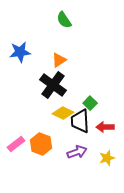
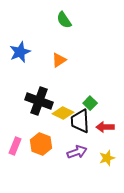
blue star: rotated 15 degrees counterclockwise
black cross: moved 14 px left, 16 px down; rotated 16 degrees counterclockwise
pink rectangle: moved 1 px left, 2 px down; rotated 30 degrees counterclockwise
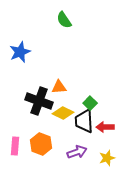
orange triangle: moved 27 px down; rotated 28 degrees clockwise
black trapezoid: moved 4 px right
pink rectangle: rotated 18 degrees counterclockwise
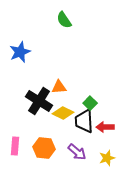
black cross: rotated 12 degrees clockwise
orange hexagon: moved 3 px right, 4 px down; rotated 15 degrees counterclockwise
purple arrow: rotated 60 degrees clockwise
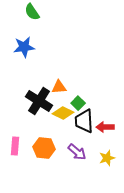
green semicircle: moved 32 px left, 8 px up
blue star: moved 4 px right, 5 px up; rotated 15 degrees clockwise
green square: moved 12 px left
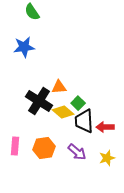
yellow diamond: moved 1 px up; rotated 15 degrees clockwise
orange hexagon: rotated 15 degrees counterclockwise
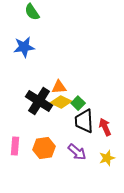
yellow diamond: moved 2 px left, 10 px up; rotated 15 degrees counterclockwise
red arrow: rotated 66 degrees clockwise
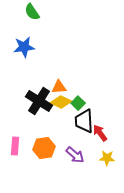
red arrow: moved 5 px left, 6 px down; rotated 12 degrees counterclockwise
purple arrow: moved 2 px left, 3 px down
yellow star: rotated 21 degrees clockwise
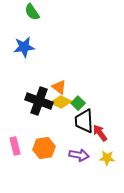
orange triangle: rotated 42 degrees clockwise
black cross: rotated 12 degrees counterclockwise
pink rectangle: rotated 18 degrees counterclockwise
purple arrow: moved 4 px right; rotated 30 degrees counterclockwise
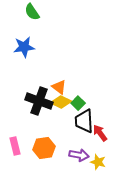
yellow star: moved 9 px left, 4 px down; rotated 14 degrees clockwise
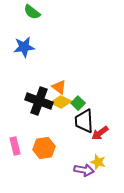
green semicircle: rotated 18 degrees counterclockwise
red arrow: rotated 90 degrees counterclockwise
purple arrow: moved 5 px right, 15 px down
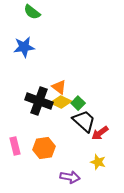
black trapezoid: rotated 135 degrees clockwise
purple arrow: moved 14 px left, 7 px down
